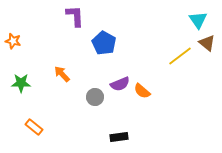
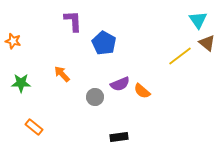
purple L-shape: moved 2 px left, 5 px down
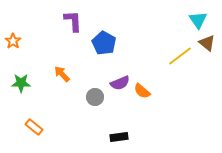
orange star: rotated 21 degrees clockwise
purple semicircle: moved 1 px up
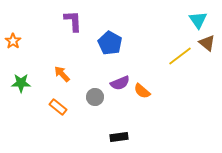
blue pentagon: moved 6 px right
orange rectangle: moved 24 px right, 20 px up
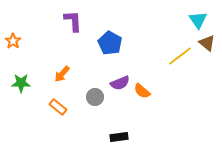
orange arrow: rotated 96 degrees counterclockwise
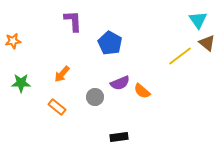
orange star: rotated 28 degrees clockwise
orange rectangle: moved 1 px left
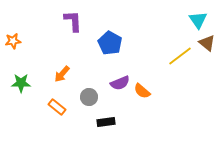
gray circle: moved 6 px left
black rectangle: moved 13 px left, 15 px up
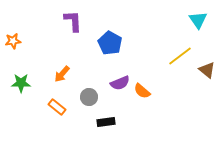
brown triangle: moved 27 px down
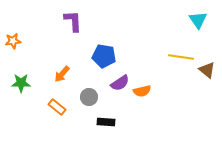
blue pentagon: moved 6 px left, 13 px down; rotated 20 degrees counterclockwise
yellow line: moved 1 px right, 1 px down; rotated 45 degrees clockwise
purple semicircle: rotated 12 degrees counterclockwise
orange semicircle: rotated 54 degrees counterclockwise
black rectangle: rotated 12 degrees clockwise
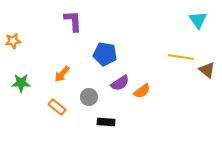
blue pentagon: moved 1 px right, 2 px up
orange semicircle: rotated 24 degrees counterclockwise
